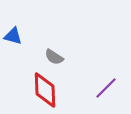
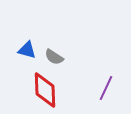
blue triangle: moved 14 px right, 14 px down
purple line: rotated 20 degrees counterclockwise
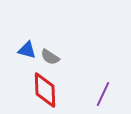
gray semicircle: moved 4 px left
purple line: moved 3 px left, 6 px down
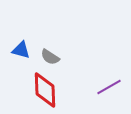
blue triangle: moved 6 px left
purple line: moved 6 px right, 7 px up; rotated 35 degrees clockwise
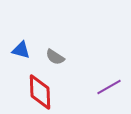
gray semicircle: moved 5 px right
red diamond: moved 5 px left, 2 px down
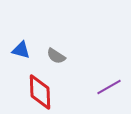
gray semicircle: moved 1 px right, 1 px up
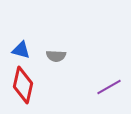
gray semicircle: rotated 30 degrees counterclockwise
red diamond: moved 17 px left, 7 px up; rotated 15 degrees clockwise
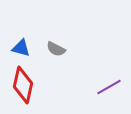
blue triangle: moved 2 px up
gray semicircle: moved 7 px up; rotated 24 degrees clockwise
